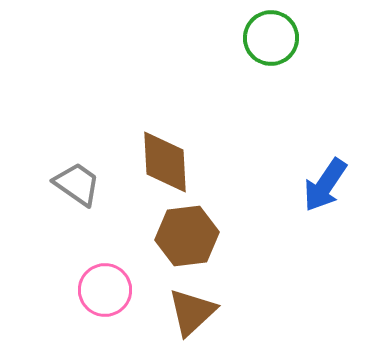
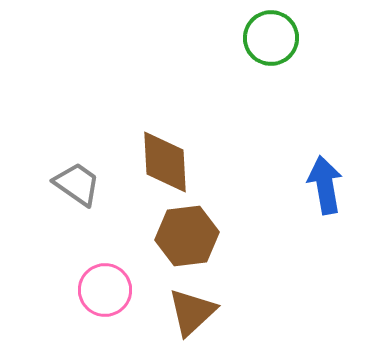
blue arrow: rotated 136 degrees clockwise
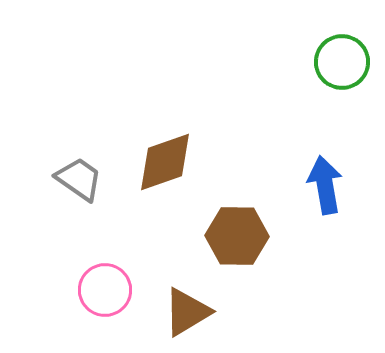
green circle: moved 71 px right, 24 px down
brown diamond: rotated 74 degrees clockwise
gray trapezoid: moved 2 px right, 5 px up
brown hexagon: moved 50 px right; rotated 8 degrees clockwise
brown triangle: moved 5 px left; rotated 12 degrees clockwise
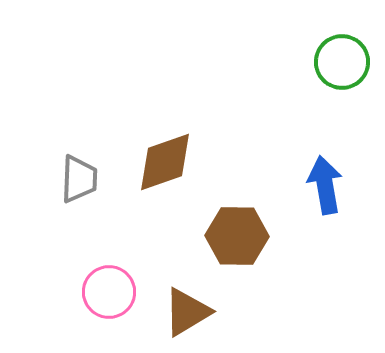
gray trapezoid: rotated 57 degrees clockwise
pink circle: moved 4 px right, 2 px down
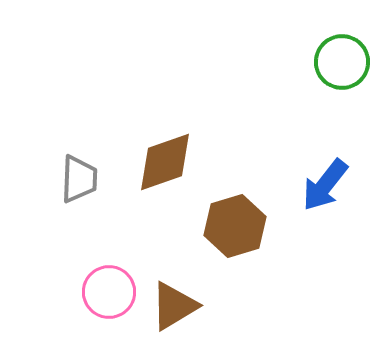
blue arrow: rotated 132 degrees counterclockwise
brown hexagon: moved 2 px left, 10 px up; rotated 18 degrees counterclockwise
brown triangle: moved 13 px left, 6 px up
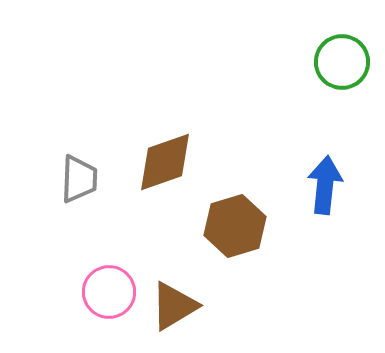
blue arrow: rotated 148 degrees clockwise
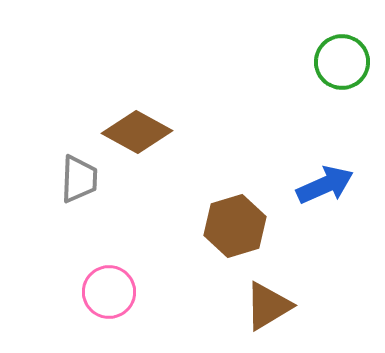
brown diamond: moved 28 px left, 30 px up; rotated 48 degrees clockwise
blue arrow: rotated 60 degrees clockwise
brown triangle: moved 94 px right
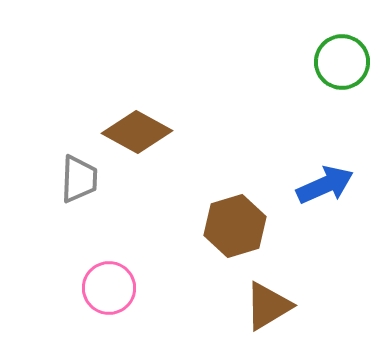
pink circle: moved 4 px up
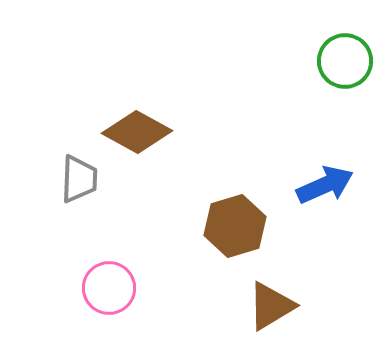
green circle: moved 3 px right, 1 px up
brown triangle: moved 3 px right
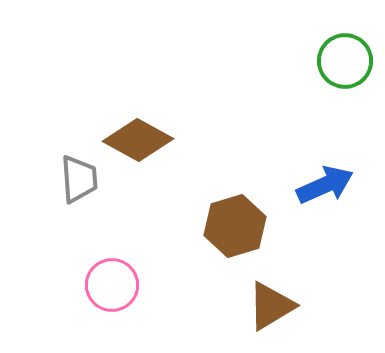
brown diamond: moved 1 px right, 8 px down
gray trapezoid: rotated 6 degrees counterclockwise
pink circle: moved 3 px right, 3 px up
